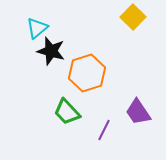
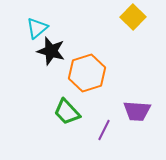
purple trapezoid: moved 1 px left, 1 px up; rotated 52 degrees counterclockwise
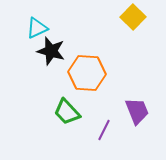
cyan triangle: rotated 15 degrees clockwise
orange hexagon: rotated 21 degrees clockwise
purple trapezoid: rotated 116 degrees counterclockwise
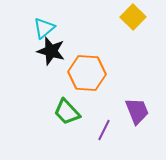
cyan triangle: moved 7 px right; rotated 15 degrees counterclockwise
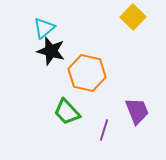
orange hexagon: rotated 9 degrees clockwise
purple line: rotated 10 degrees counterclockwise
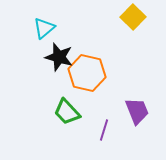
black star: moved 8 px right, 6 px down
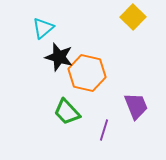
cyan triangle: moved 1 px left
purple trapezoid: moved 1 px left, 5 px up
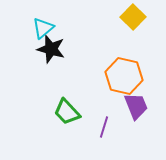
black star: moved 8 px left, 8 px up
orange hexagon: moved 37 px right, 3 px down
purple line: moved 3 px up
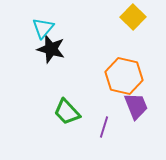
cyan triangle: rotated 10 degrees counterclockwise
